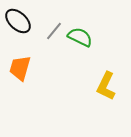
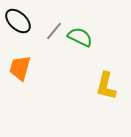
yellow L-shape: rotated 12 degrees counterclockwise
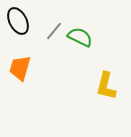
black ellipse: rotated 20 degrees clockwise
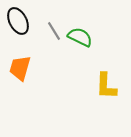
gray line: rotated 72 degrees counterclockwise
yellow L-shape: rotated 12 degrees counterclockwise
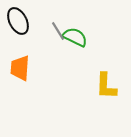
gray line: moved 4 px right
green semicircle: moved 5 px left
orange trapezoid: rotated 12 degrees counterclockwise
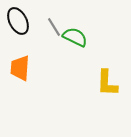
gray line: moved 4 px left, 4 px up
yellow L-shape: moved 1 px right, 3 px up
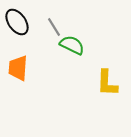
black ellipse: moved 1 px left, 1 px down; rotated 8 degrees counterclockwise
green semicircle: moved 3 px left, 8 px down
orange trapezoid: moved 2 px left
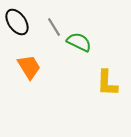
green semicircle: moved 7 px right, 3 px up
orange trapezoid: moved 11 px right, 1 px up; rotated 144 degrees clockwise
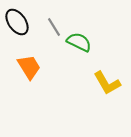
yellow L-shape: rotated 32 degrees counterclockwise
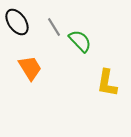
green semicircle: moved 1 px right, 1 px up; rotated 20 degrees clockwise
orange trapezoid: moved 1 px right, 1 px down
yellow L-shape: rotated 40 degrees clockwise
